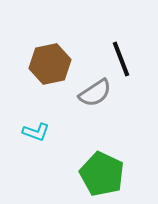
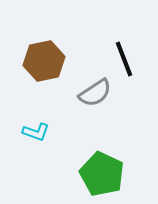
black line: moved 3 px right
brown hexagon: moved 6 px left, 3 px up
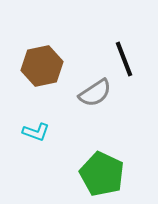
brown hexagon: moved 2 px left, 5 px down
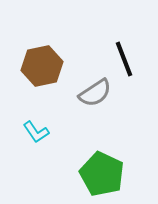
cyan L-shape: rotated 36 degrees clockwise
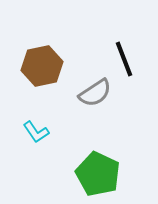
green pentagon: moved 4 px left
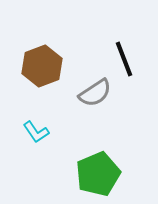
brown hexagon: rotated 9 degrees counterclockwise
green pentagon: rotated 24 degrees clockwise
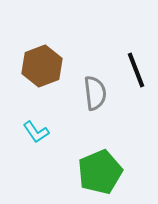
black line: moved 12 px right, 11 px down
gray semicircle: rotated 64 degrees counterclockwise
green pentagon: moved 2 px right, 2 px up
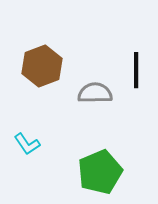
black line: rotated 21 degrees clockwise
gray semicircle: rotated 84 degrees counterclockwise
cyan L-shape: moved 9 px left, 12 px down
